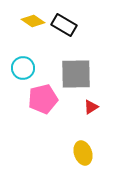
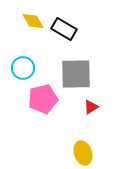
yellow diamond: rotated 25 degrees clockwise
black rectangle: moved 4 px down
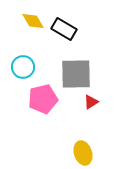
cyan circle: moved 1 px up
red triangle: moved 5 px up
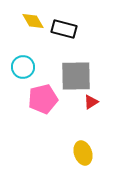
black rectangle: rotated 15 degrees counterclockwise
gray square: moved 2 px down
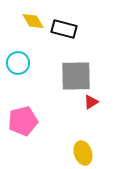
cyan circle: moved 5 px left, 4 px up
pink pentagon: moved 20 px left, 22 px down
